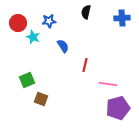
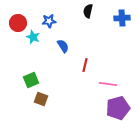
black semicircle: moved 2 px right, 1 px up
green square: moved 4 px right
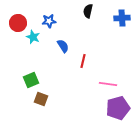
red line: moved 2 px left, 4 px up
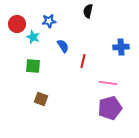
blue cross: moved 1 px left, 29 px down
red circle: moved 1 px left, 1 px down
green square: moved 2 px right, 14 px up; rotated 28 degrees clockwise
pink line: moved 1 px up
purple pentagon: moved 8 px left
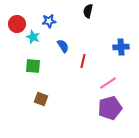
pink line: rotated 42 degrees counterclockwise
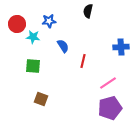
cyan star: rotated 16 degrees counterclockwise
